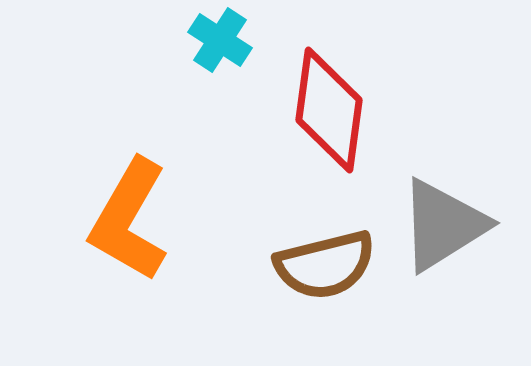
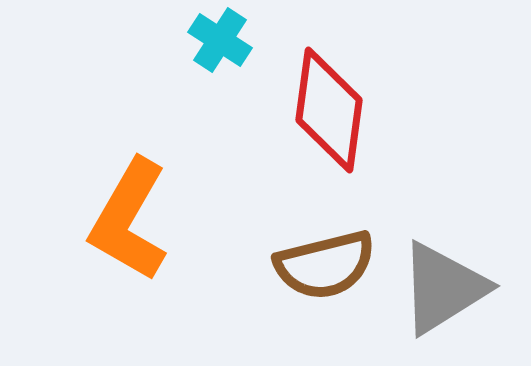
gray triangle: moved 63 px down
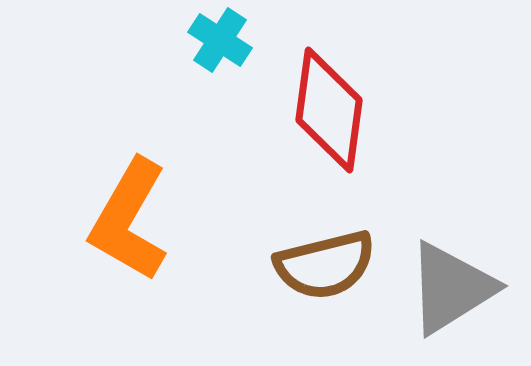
gray triangle: moved 8 px right
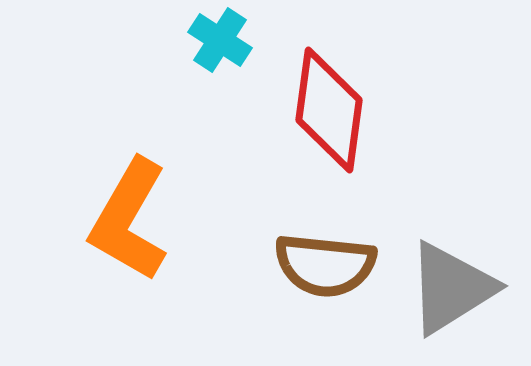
brown semicircle: rotated 20 degrees clockwise
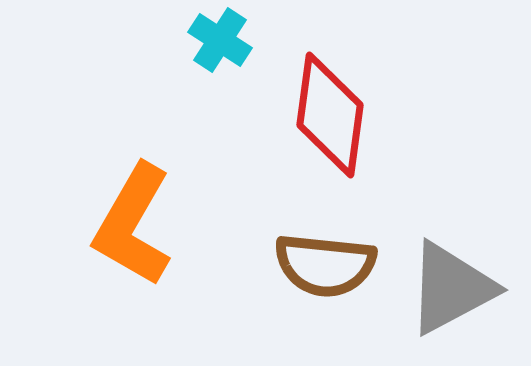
red diamond: moved 1 px right, 5 px down
orange L-shape: moved 4 px right, 5 px down
gray triangle: rotated 4 degrees clockwise
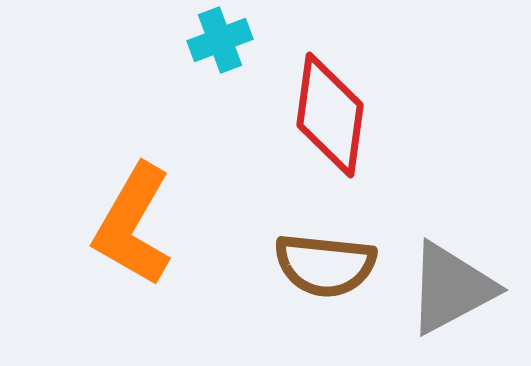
cyan cross: rotated 36 degrees clockwise
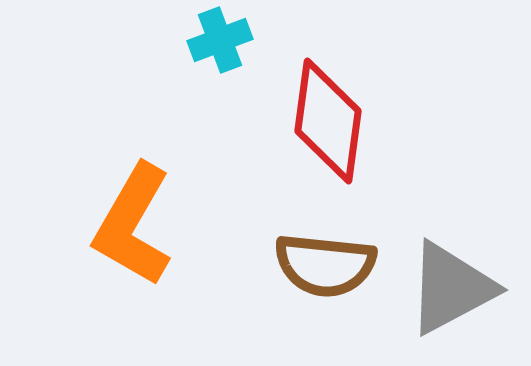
red diamond: moved 2 px left, 6 px down
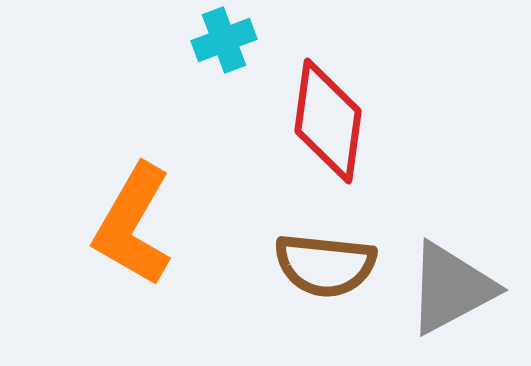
cyan cross: moved 4 px right
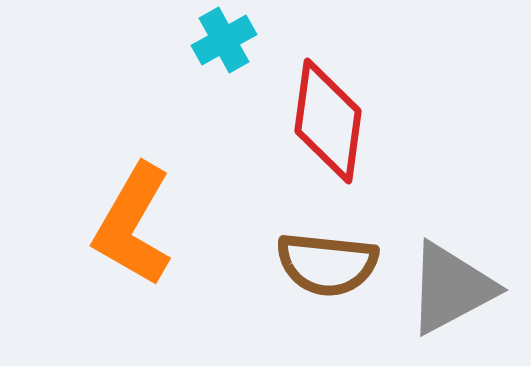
cyan cross: rotated 8 degrees counterclockwise
brown semicircle: moved 2 px right, 1 px up
